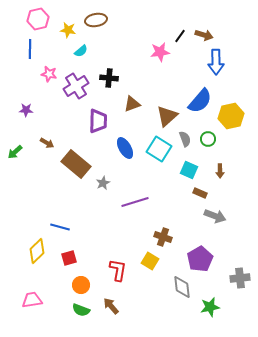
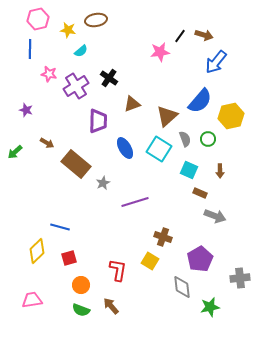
blue arrow at (216, 62): rotated 40 degrees clockwise
black cross at (109, 78): rotated 30 degrees clockwise
purple star at (26, 110): rotated 16 degrees clockwise
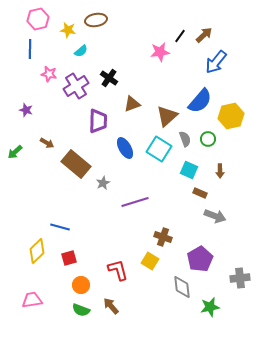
brown arrow at (204, 35): rotated 60 degrees counterclockwise
red L-shape at (118, 270): rotated 25 degrees counterclockwise
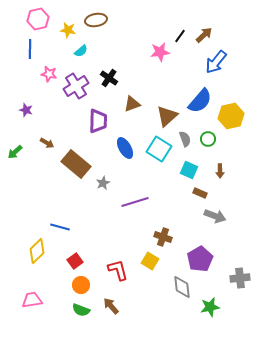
red square at (69, 258): moved 6 px right, 3 px down; rotated 21 degrees counterclockwise
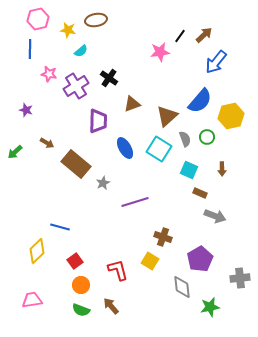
green circle at (208, 139): moved 1 px left, 2 px up
brown arrow at (220, 171): moved 2 px right, 2 px up
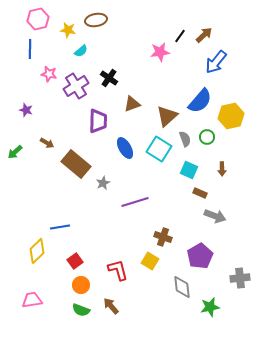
blue line at (60, 227): rotated 24 degrees counterclockwise
purple pentagon at (200, 259): moved 3 px up
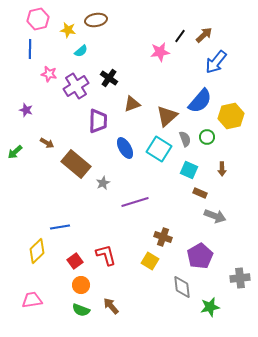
red L-shape at (118, 270): moved 12 px left, 15 px up
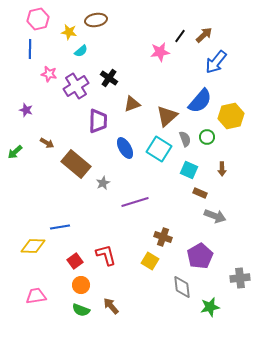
yellow star at (68, 30): moved 1 px right, 2 px down
yellow diamond at (37, 251): moved 4 px left, 5 px up; rotated 45 degrees clockwise
pink trapezoid at (32, 300): moved 4 px right, 4 px up
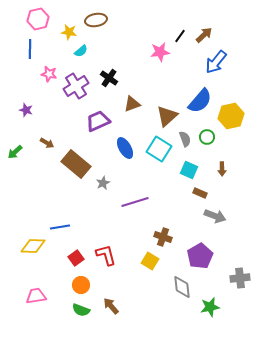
purple trapezoid at (98, 121): rotated 115 degrees counterclockwise
red square at (75, 261): moved 1 px right, 3 px up
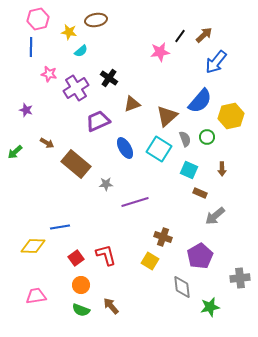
blue line at (30, 49): moved 1 px right, 2 px up
purple cross at (76, 86): moved 2 px down
gray star at (103, 183): moved 3 px right, 1 px down; rotated 24 degrees clockwise
gray arrow at (215, 216): rotated 120 degrees clockwise
